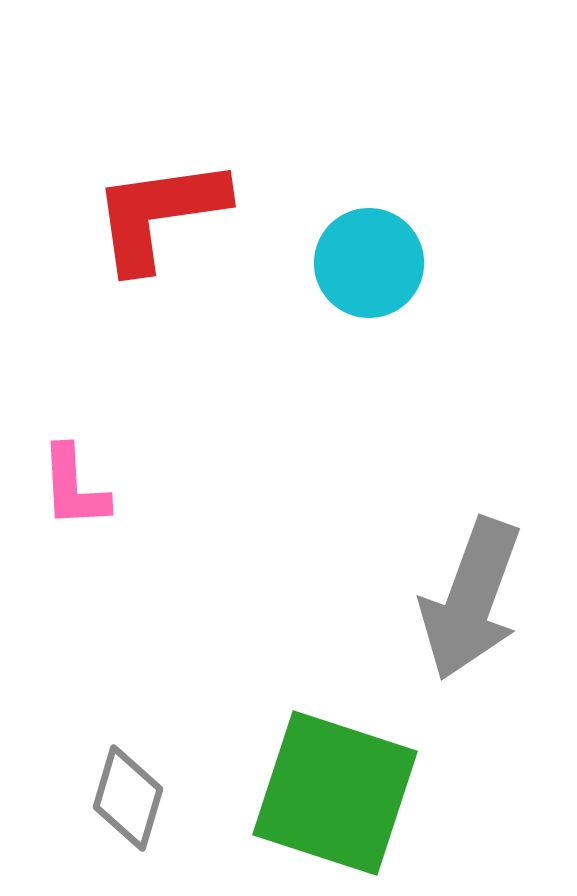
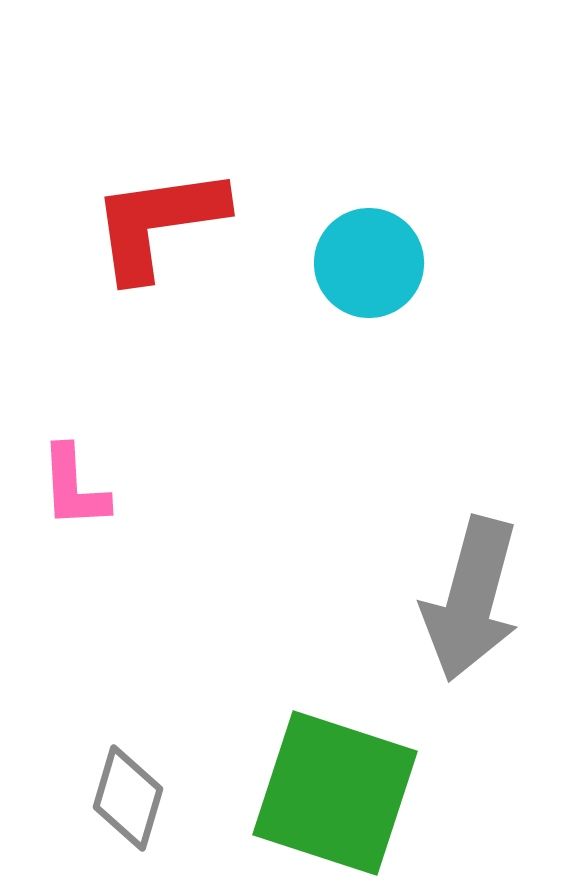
red L-shape: moved 1 px left, 9 px down
gray arrow: rotated 5 degrees counterclockwise
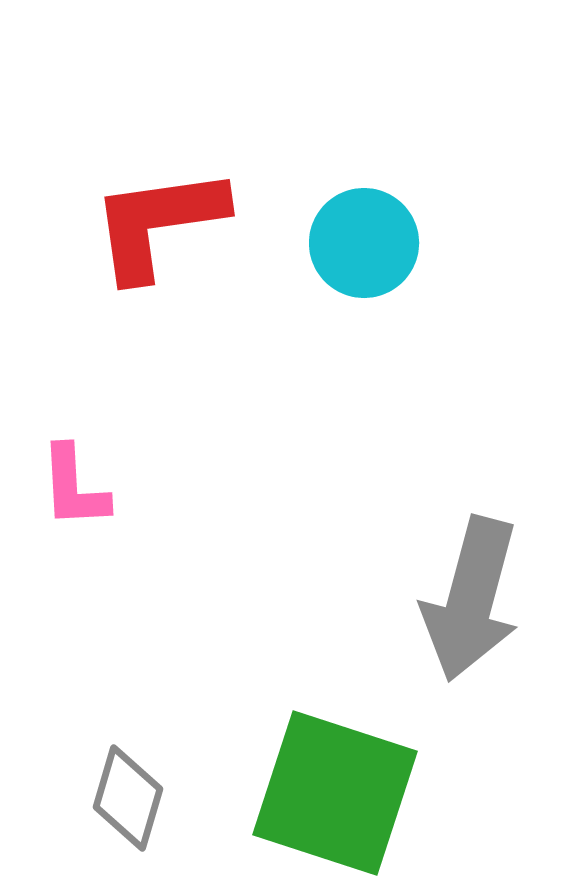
cyan circle: moved 5 px left, 20 px up
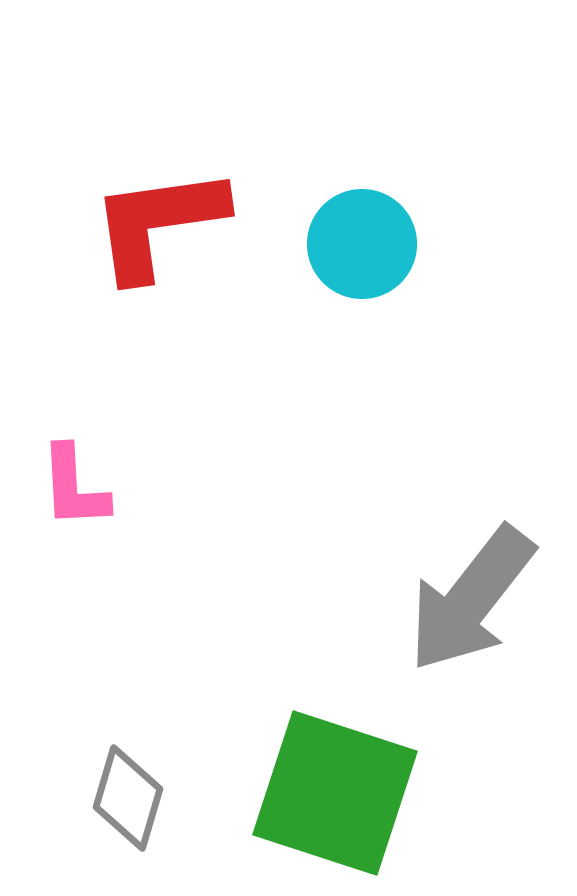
cyan circle: moved 2 px left, 1 px down
gray arrow: rotated 23 degrees clockwise
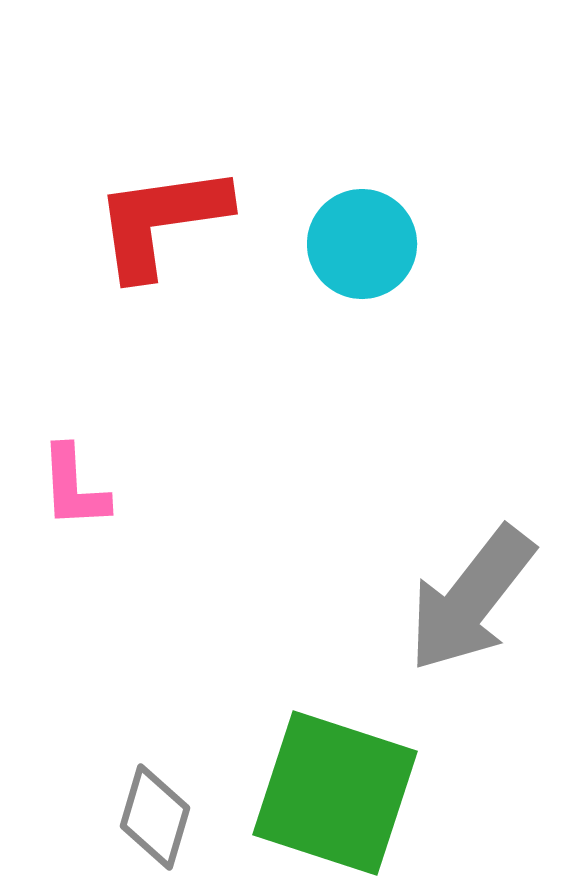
red L-shape: moved 3 px right, 2 px up
gray diamond: moved 27 px right, 19 px down
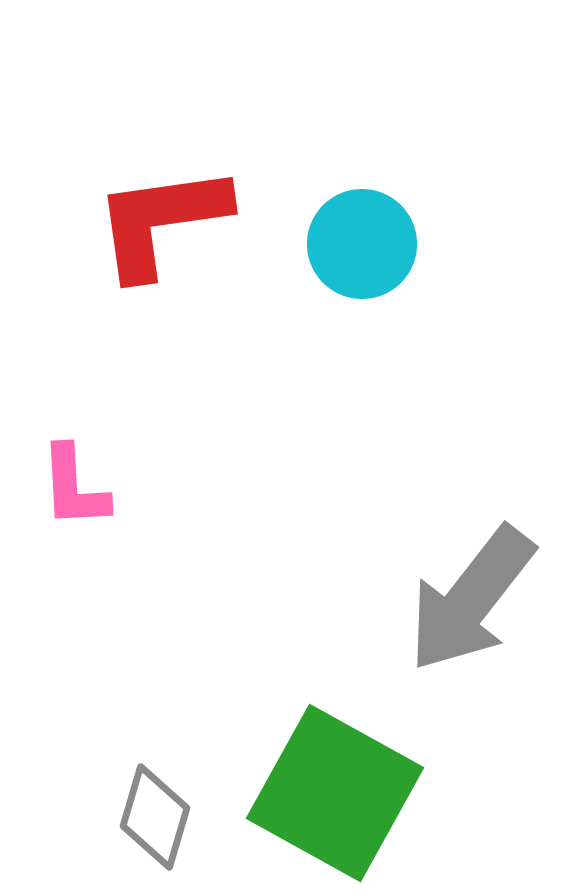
green square: rotated 11 degrees clockwise
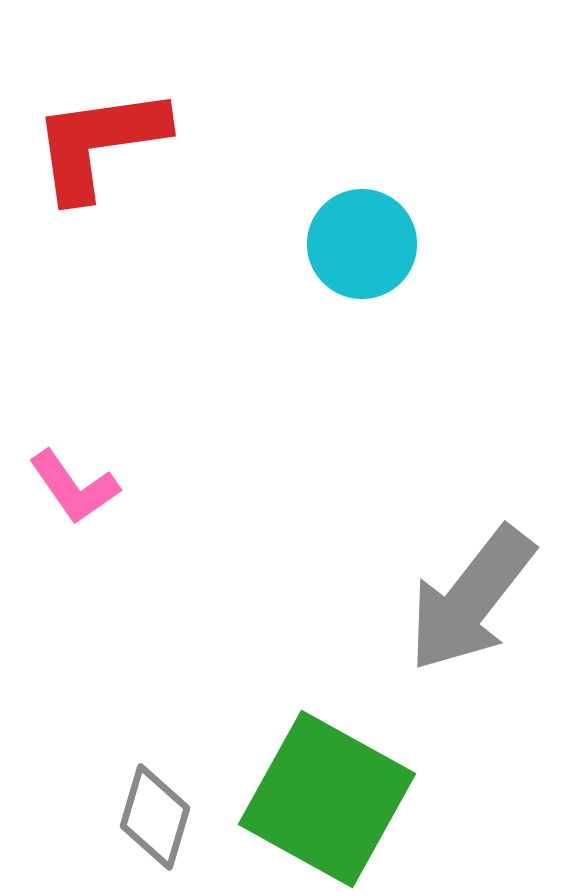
red L-shape: moved 62 px left, 78 px up
pink L-shape: rotated 32 degrees counterclockwise
green square: moved 8 px left, 6 px down
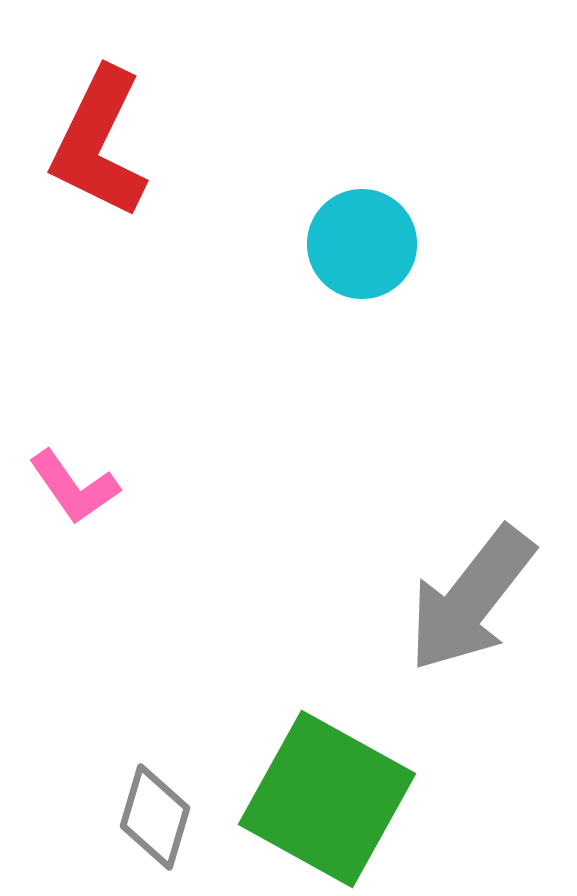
red L-shape: rotated 56 degrees counterclockwise
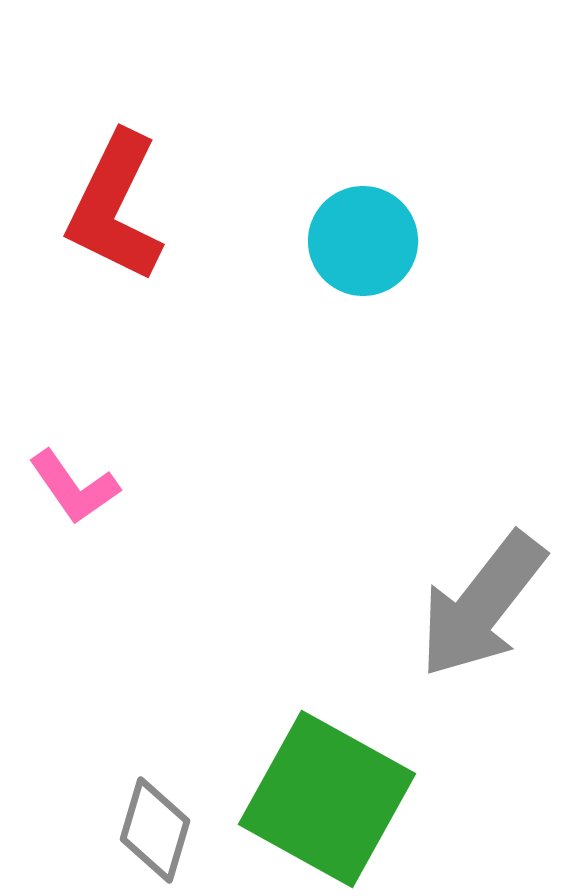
red L-shape: moved 16 px right, 64 px down
cyan circle: moved 1 px right, 3 px up
gray arrow: moved 11 px right, 6 px down
gray diamond: moved 13 px down
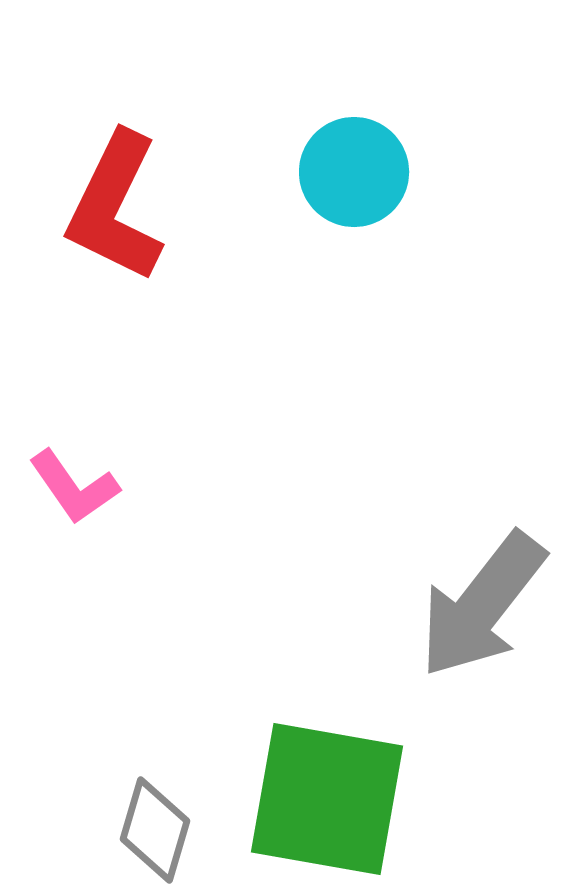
cyan circle: moved 9 px left, 69 px up
green square: rotated 19 degrees counterclockwise
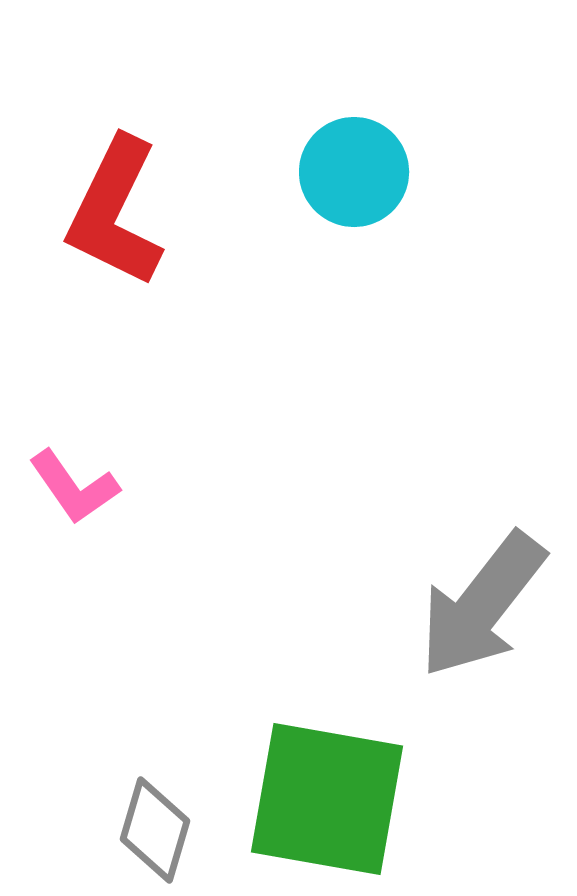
red L-shape: moved 5 px down
